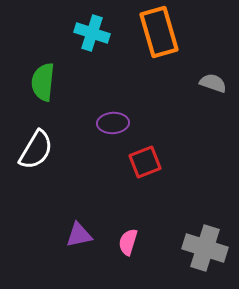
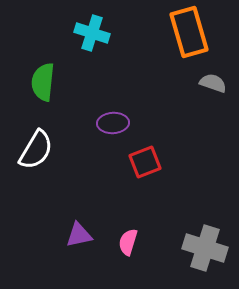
orange rectangle: moved 30 px right
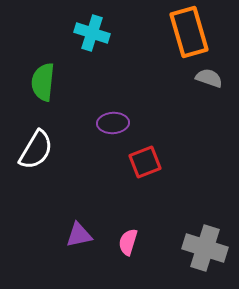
gray semicircle: moved 4 px left, 5 px up
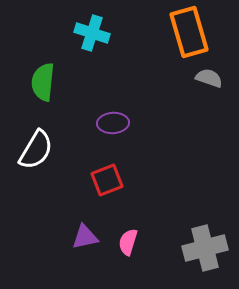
red square: moved 38 px left, 18 px down
purple triangle: moved 6 px right, 2 px down
gray cross: rotated 33 degrees counterclockwise
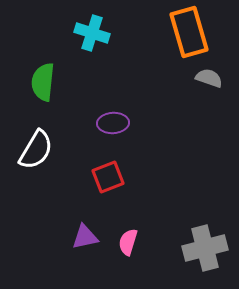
red square: moved 1 px right, 3 px up
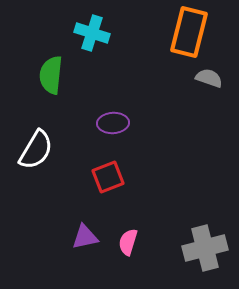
orange rectangle: rotated 30 degrees clockwise
green semicircle: moved 8 px right, 7 px up
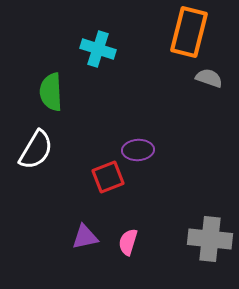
cyan cross: moved 6 px right, 16 px down
green semicircle: moved 17 px down; rotated 9 degrees counterclockwise
purple ellipse: moved 25 px right, 27 px down
gray cross: moved 5 px right, 9 px up; rotated 21 degrees clockwise
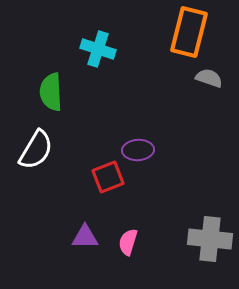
purple triangle: rotated 12 degrees clockwise
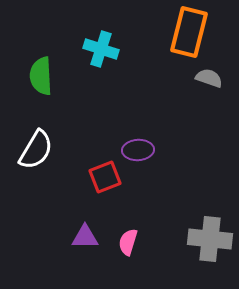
cyan cross: moved 3 px right
green semicircle: moved 10 px left, 16 px up
red square: moved 3 px left
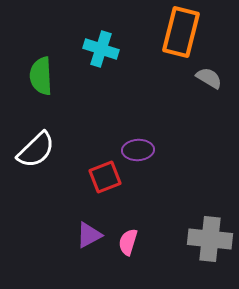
orange rectangle: moved 8 px left
gray semicircle: rotated 12 degrees clockwise
white semicircle: rotated 15 degrees clockwise
purple triangle: moved 4 px right, 2 px up; rotated 28 degrees counterclockwise
